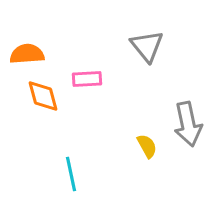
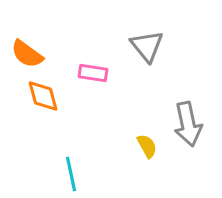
orange semicircle: rotated 140 degrees counterclockwise
pink rectangle: moved 6 px right, 6 px up; rotated 12 degrees clockwise
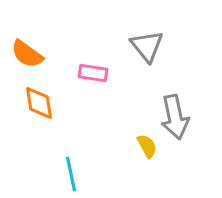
orange diamond: moved 4 px left, 7 px down; rotated 6 degrees clockwise
gray arrow: moved 13 px left, 7 px up
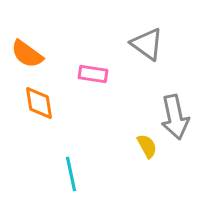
gray triangle: moved 2 px up; rotated 15 degrees counterclockwise
pink rectangle: moved 1 px down
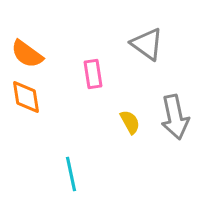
pink rectangle: rotated 72 degrees clockwise
orange diamond: moved 13 px left, 6 px up
yellow semicircle: moved 17 px left, 24 px up
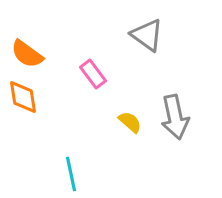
gray triangle: moved 9 px up
pink rectangle: rotated 28 degrees counterclockwise
orange diamond: moved 3 px left
yellow semicircle: rotated 20 degrees counterclockwise
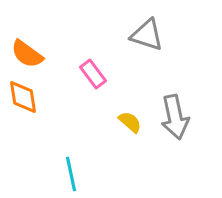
gray triangle: rotated 18 degrees counterclockwise
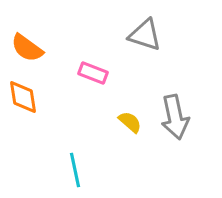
gray triangle: moved 2 px left
orange semicircle: moved 6 px up
pink rectangle: moved 1 px up; rotated 32 degrees counterclockwise
cyan line: moved 4 px right, 4 px up
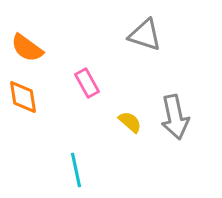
pink rectangle: moved 6 px left, 10 px down; rotated 40 degrees clockwise
cyan line: moved 1 px right
